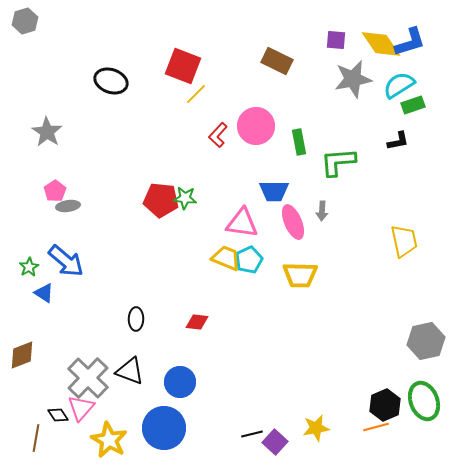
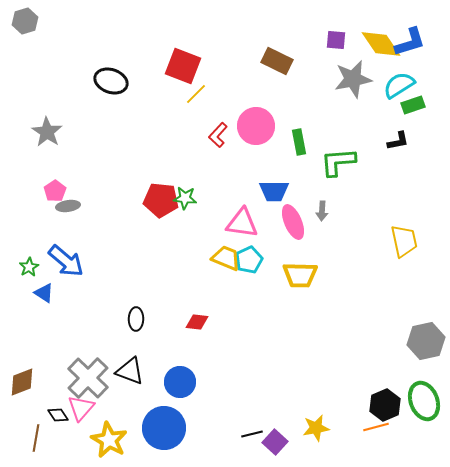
brown diamond at (22, 355): moved 27 px down
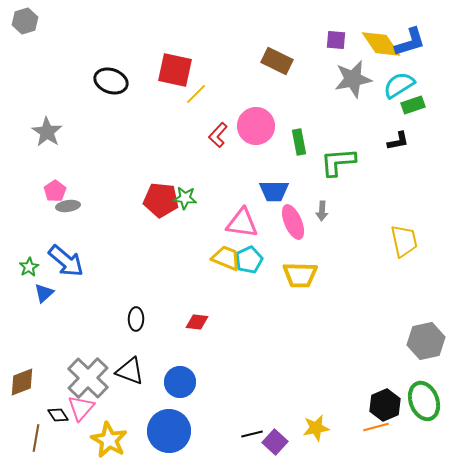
red square at (183, 66): moved 8 px left, 4 px down; rotated 9 degrees counterclockwise
blue triangle at (44, 293): rotated 45 degrees clockwise
blue circle at (164, 428): moved 5 px right, 3 px down
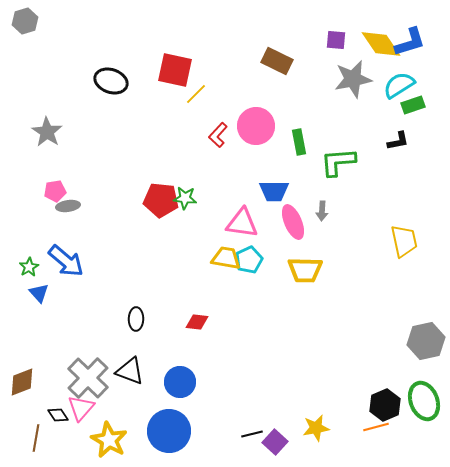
pink pentagon at (55, 191): rotated 25 degrees clockwise
yellow trapezoid at (226, 258): rotated 12 degrees counterclockwise
yellow trapezoid at (300, 275): moved 5 px right, 5 px up
blue triangle at (44, 293): moved 5 px left; rotated 30 degrees counterclockwise
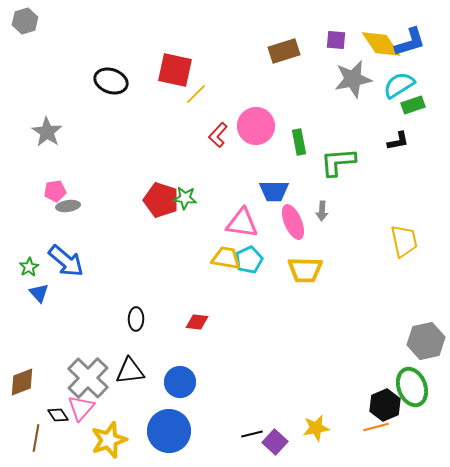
brown rectangle at (277, 61): moved 7 px right, 10 px up; rotated 44 degrees counterclockwise
red pentagon at (161, 200): rotated 12 degrees clockwise
black triangle at (130, 371): rotated 28 degrees counterclockwise
green ellipse at (424, 401): moved 12 px left, 14 px up
yellow star at (109, 440): rotated 24 degrees clockwise
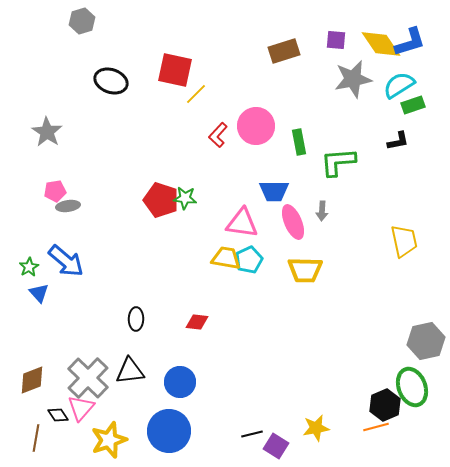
gray hexagon at (25, 21): moved 57 px right
brown diamond at (22, 382): moved 10 px right, 2 px up
purple square at (275, 442): moved 1 px right, 4 px down; rotated 10 degrees counterclockwise
